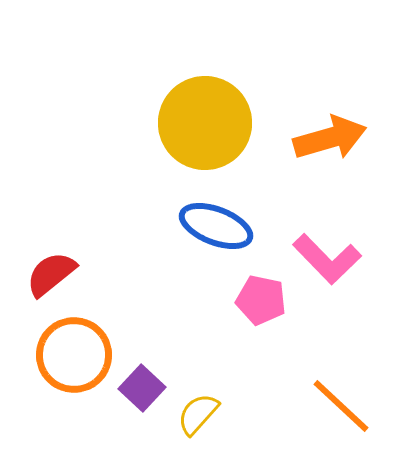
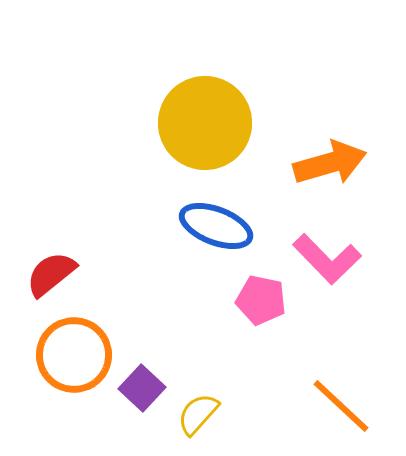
orange arrow: moved 25 px down
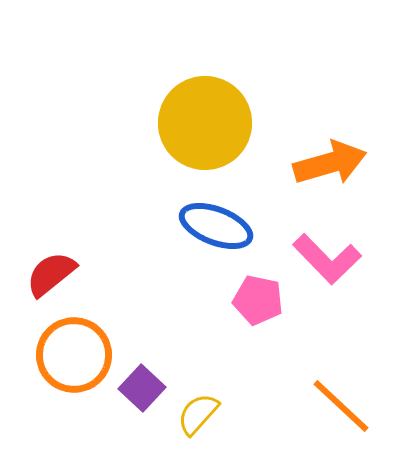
pink pentagon: moved 3 px left
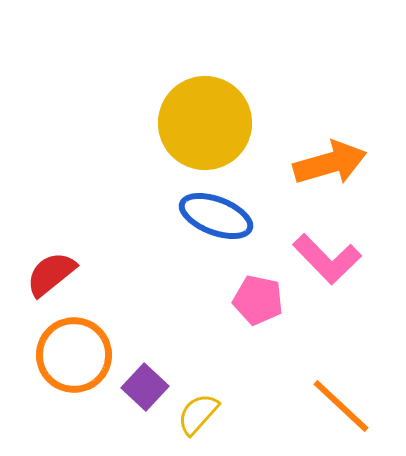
blue ellipse: moved 10 px up
purple square: moved 3 px right, 1 px up
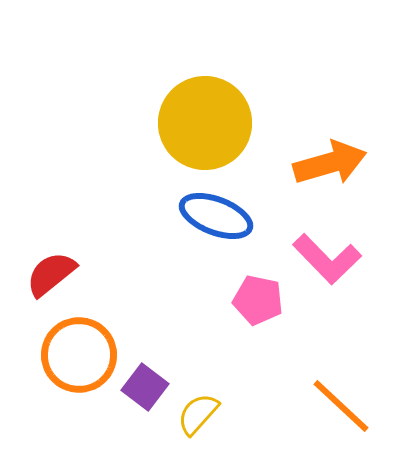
orange circle: moved 5 px right
purple square: rotated 6 degrees counterclockwise
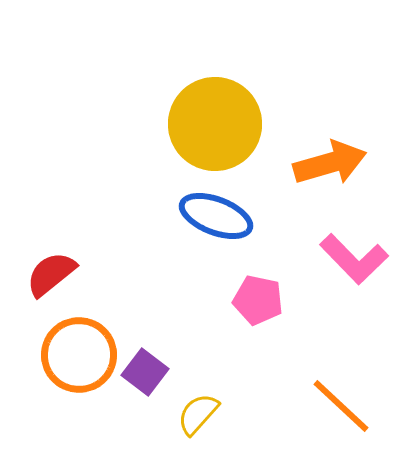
yellow circle: moved 10 px right, 1 px down
pink L-shape: moved 27 px right
purple square: moved 15 px up
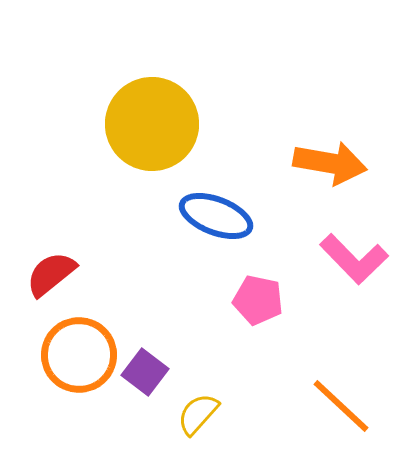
yellow circle: moved 63 px left
orange arrow: rotated 26 degrees clockwise
